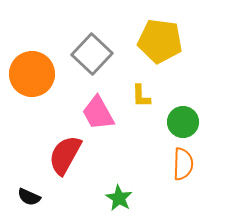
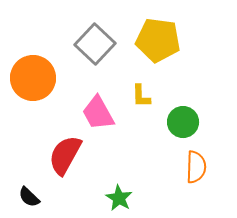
yellow pentagon: moved 2 px left, 1 px up
gray square: moved 3 px right, 10 px up
orange circle: moved 1 px right, 4 px down
orange semicircle: moved 13 px right, 3 px down
black semicircle: rotated 20 degrees clockwise
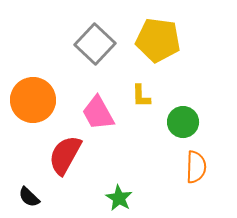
orange circle: moved 22 px down
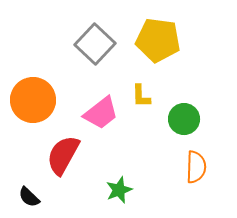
pink trapezoid: moved 3 px right; rotated 99 degrees counterclockwise
green circle: moved 1 px right, 3 px up
red semicircle: moved 2 px left
green star: moved 8 px up; rotated 20 degrees clockwise
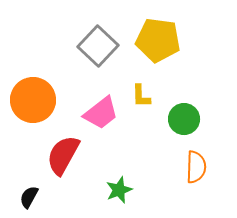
gray square: moved 3 px right, 2 px down
black semicircle: rotated 75 degrees clockwise
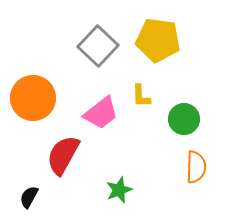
orange circle: moved 2 px up
